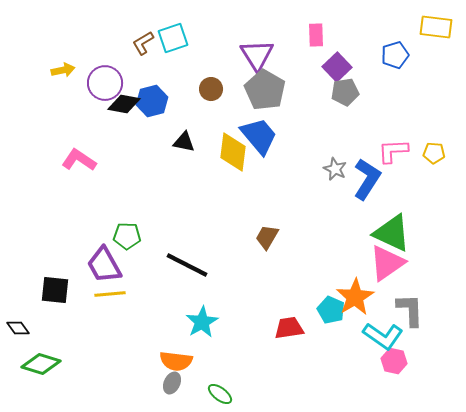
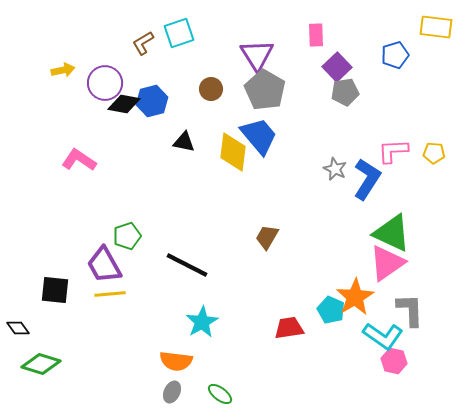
cyan square at (173, 38): moved 6 px right, 5 px up
green pentagon at (127, 236): rotated 20 degrees counterclockwise
gray ellipse at (172, 383): moved 9 px down
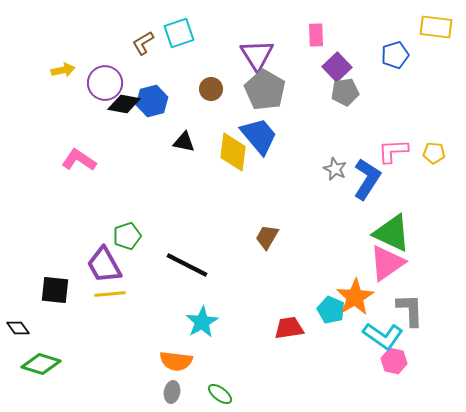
gray ellipse at (172, 392): rotated 15 degrees counterclockwise
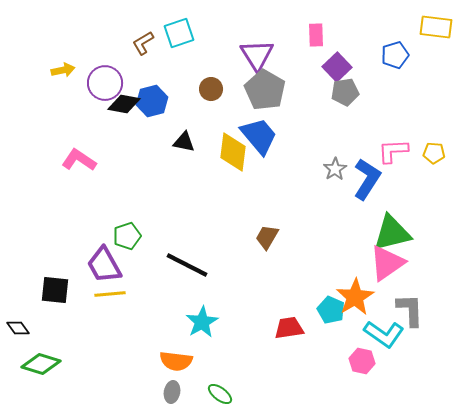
gray star at (335, 169): rotated 15 degrees clockwise
green triangle at (392, 233): rotated 39 degrees counterclockwise
cyan L-shape at (383, 336): moved 1 px right, 2 px up
pink hexagon at (394, 361): moved 32 px left
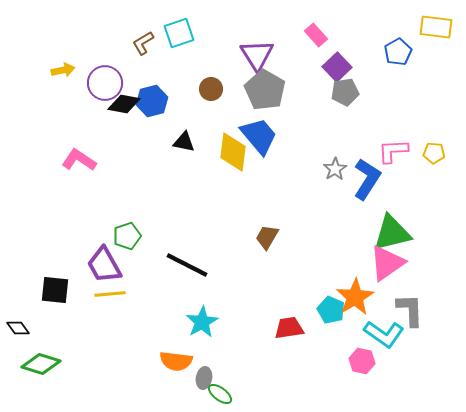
pink rectangle at (316, 35): rotated 40 degrees counterclockwise
blue pentagon at (395, 55): moved 3 px right, 3 px up; rotated 12 degrees counterclockwise
gray ellipse at (172, 392): moved 32 px right, 14 px up
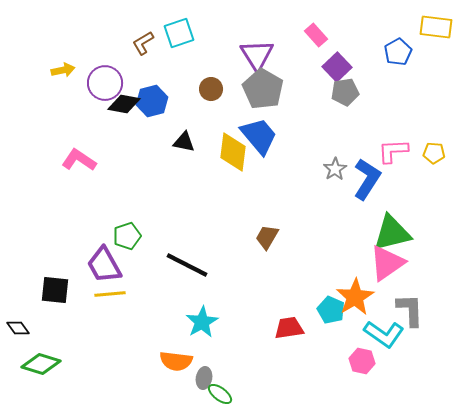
gray pentagon at (265, 90): moved 2 px left, 1 px up
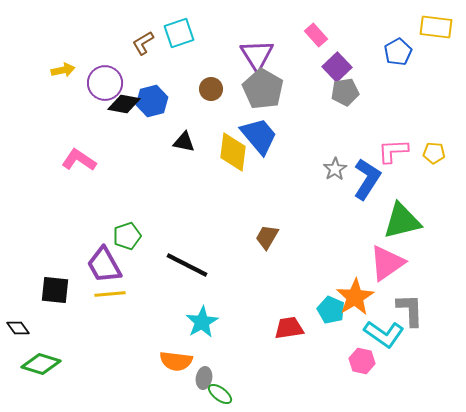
green triangle at (392, 233): moved 10 px right, 12 px up
